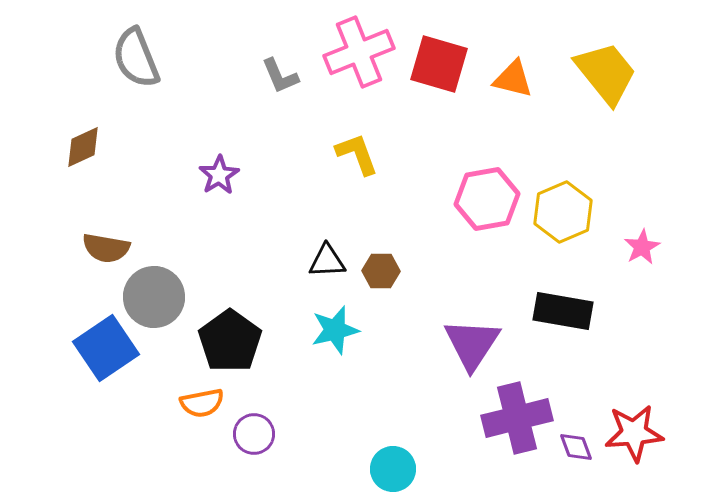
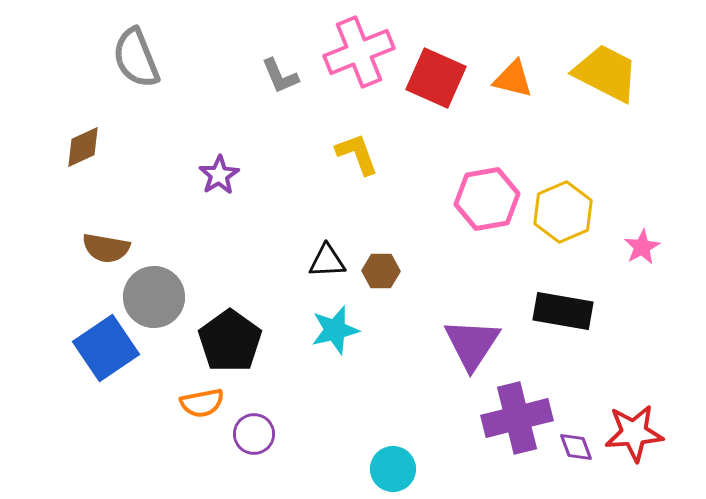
red square: moved 3 px left, 14 px down; rotated 8 degrees clockwise
yellow trapezoid: rotated 24 degrees counterclockwise
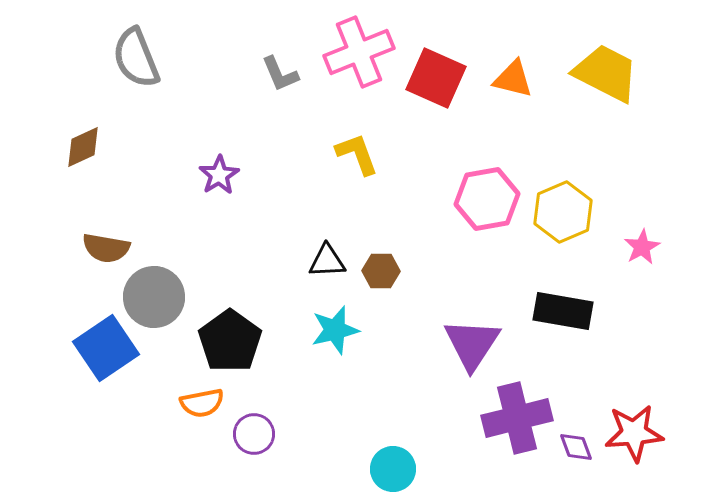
gray L-shape: moved 2 px up
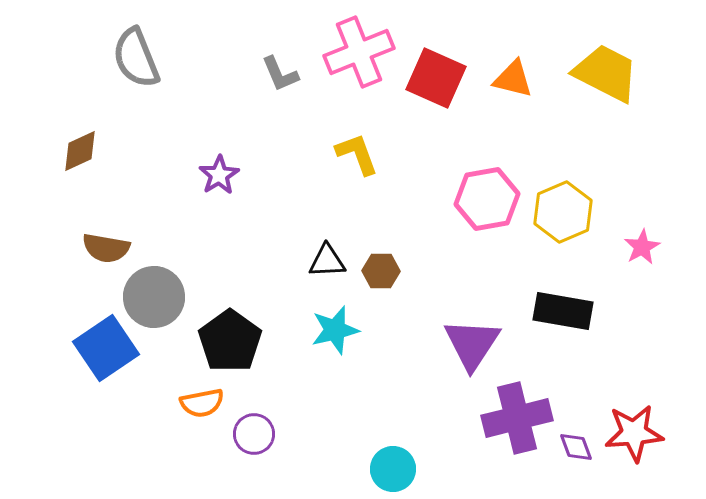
brown diamond: moved 3 px left, 4 px down
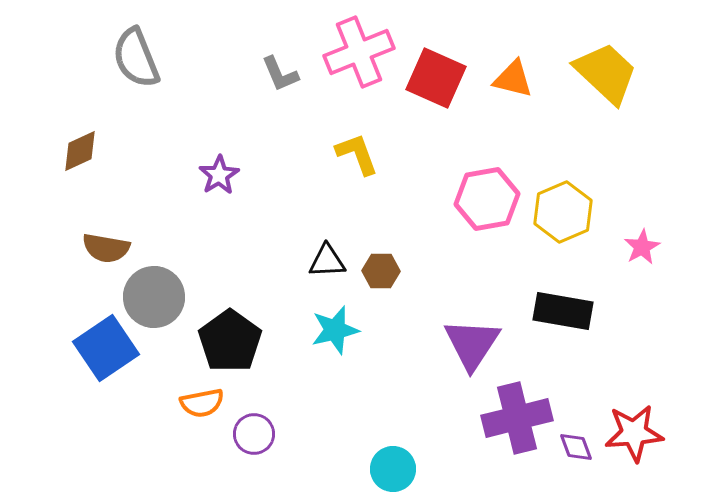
yellow trapezoid: rotated 16 degrees clockwise
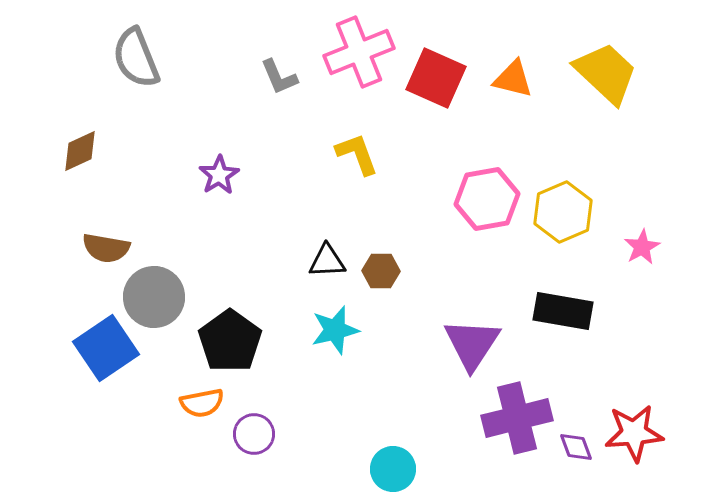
gray L-shape: moved 1 px left, 3 px down
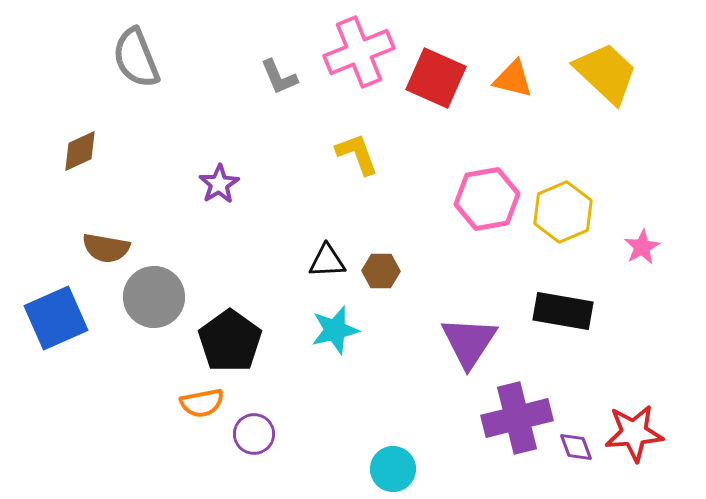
purple star: moved 9 px down
purple triangle: moved 3 px left, 2 px up
blue square: moved 50 px left, 30 px up; rotated 10 degrees clockwise
